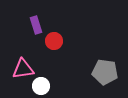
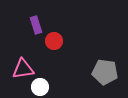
white circle: moved 1 px left, 1 px down
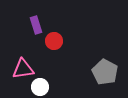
gray pentagon: rotated 20 degrees clockwise
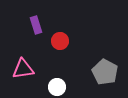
red circle: moved 6 px right
white circle: moved 17 px right
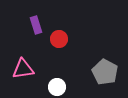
red circle: moved 1 px left, 2 px up
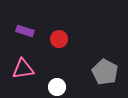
purple rectangle: moved 11 px left, 6 px down; rotated 54 degrees counterclockwise
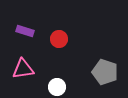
gray pentagon: rotated 10 degrees counterclockwise
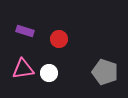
white circle: moved 8 px left, 14 px up
